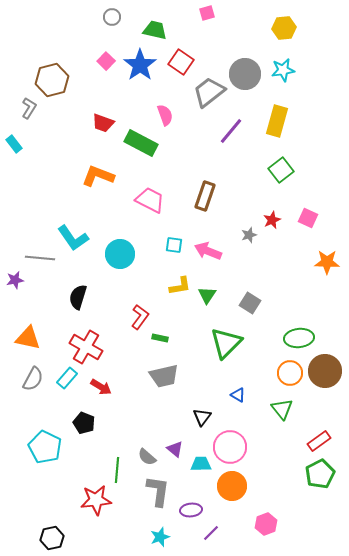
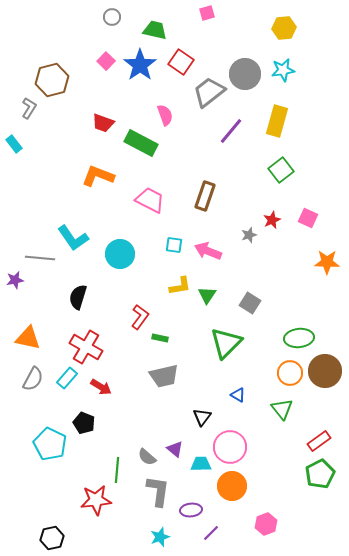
cyan pentagon at (45, 447): moved 5 px right, 3 px up
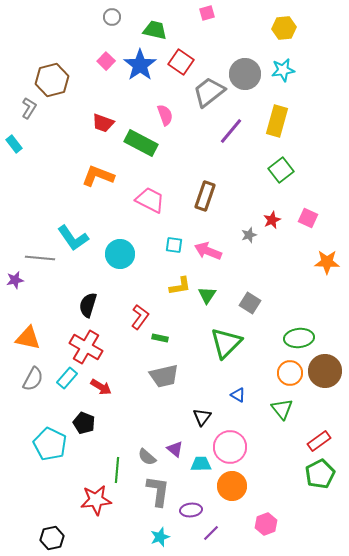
black semicircle at (78, 297): moved 10 px right, 8 px down
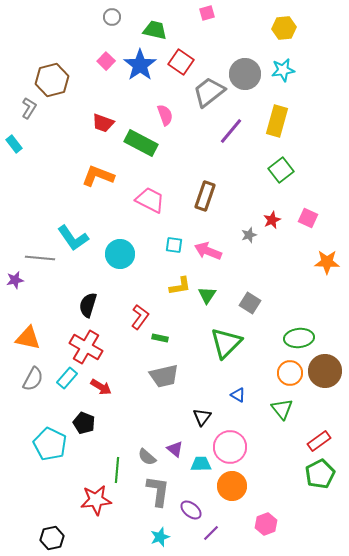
purple ellipse at (191, 510): rotated 45 degrees clockwise
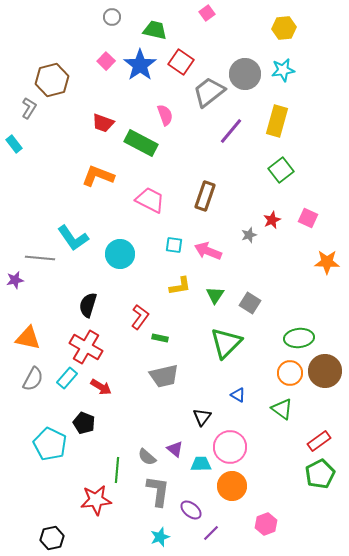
pink square at (207, 13): rotated 21 degrees counterclockwise
green triangle at (207, 295): moved 8 px right
green triangle at (282, 409): rotated 15 degrees counterclockwise
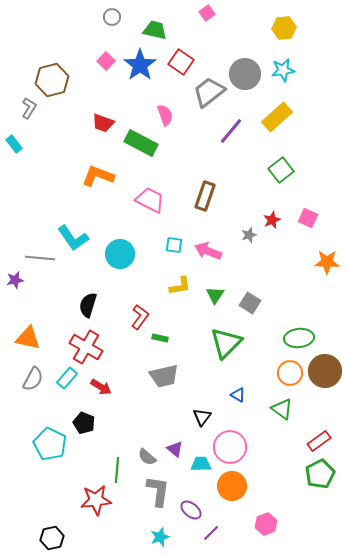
yellow rectangle at (277, 121): moved 4 px up; rotated 32 degrees clockwise
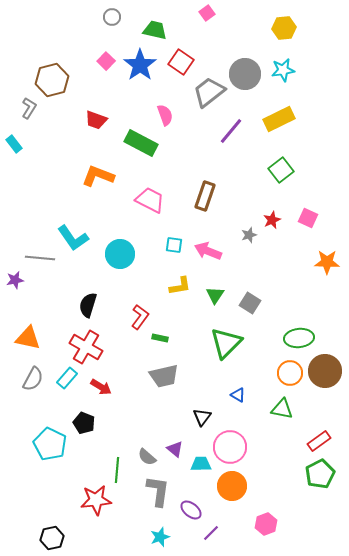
yellow rectangle at (277, 117): moved 2 px right, 2 px down; rotated 16 degrees clockwise
red trapezoid at (103, 123): moved 7 px left, 3 px up
green triangle at (282, 409): rotated 25 degrees counterclockwise
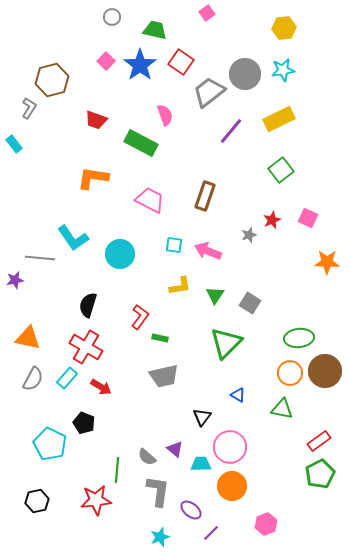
orange L-shape at (98, 176): moved 5 px left, 2 px down; rotated 12 degrees counterclockwise
black hexagon at (52, 538): moved 15 px left, 37 px up
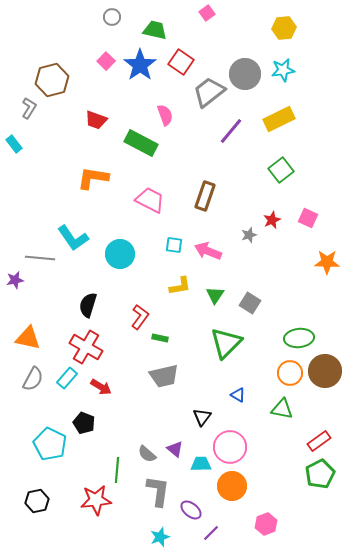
gray semicircle at (147, 457): moved 3 px up
